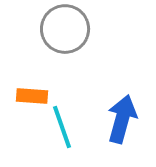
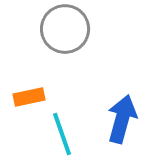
orange rectangle: moved 3 px left, 1 px down; rotated 16 degrees counterclockwise
cyan line: moved 7 px down
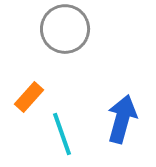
orange rectangle: rotated 36 degrees counterclockwise
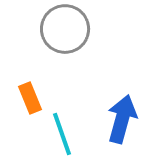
orange rectangle: moved 1 px right, 1 px down; rotated 64 degrees counterclockwise
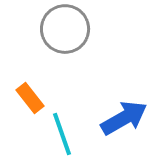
orange rectangle: rotated 16 degrees counterclockwise
blue arrow: moved 2 px right, 1 px up; rotated 45 degrees clockwise
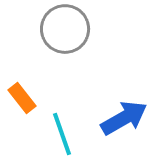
orange rectangle: moved 8 px left
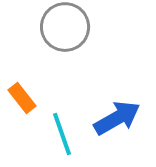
gray circle: moved 2 px up
blue arrow: moved 7 px left
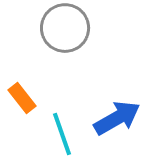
gray circle: moved 1 px down
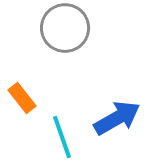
cyan line: moved 3 px down
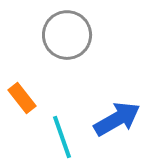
gray circle: moved 2 px right, 7 px down
blue arrow: moved 1 px down
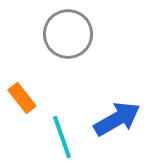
gray circle: moved 1 px right, 1 px up
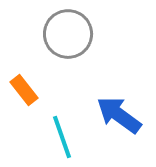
orange rectangle: moved 2 px right, 8 px up
blue arrow: moved 2 px right, 4 px up; rotated 114 degrees counterclockwise
